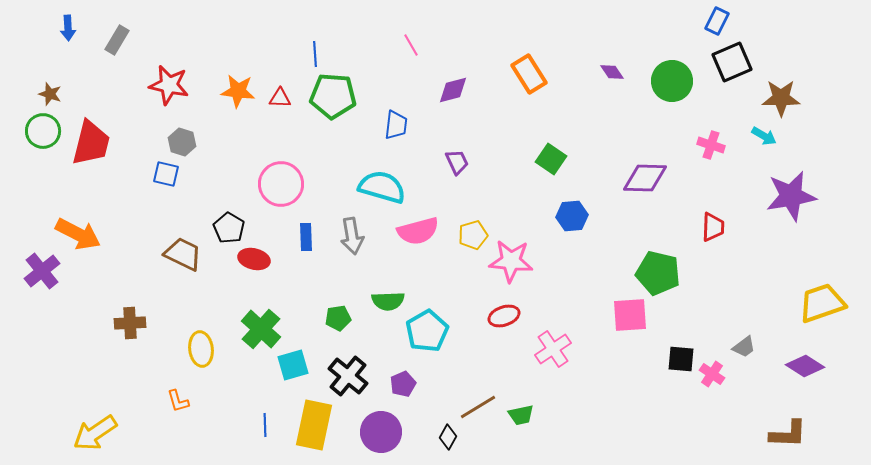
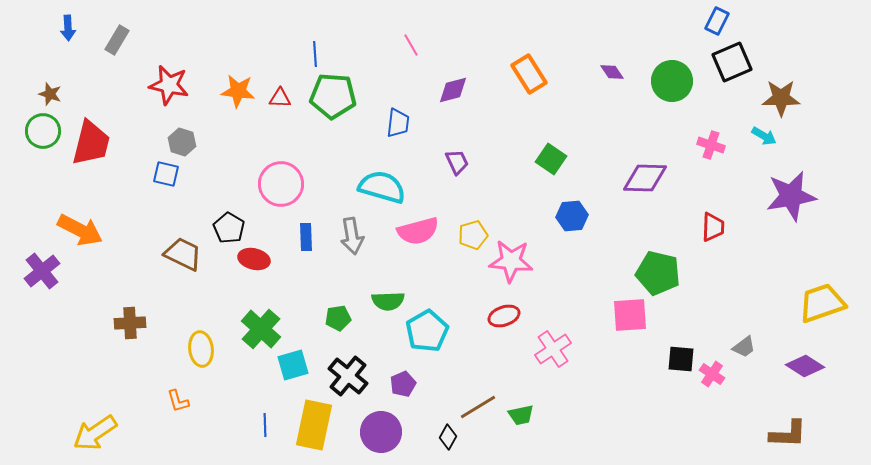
blue trapezoid at (396, 125): moved 2 px right, 2 px up
orange arrow at (78, 234): moved 2 px right, 4 px up
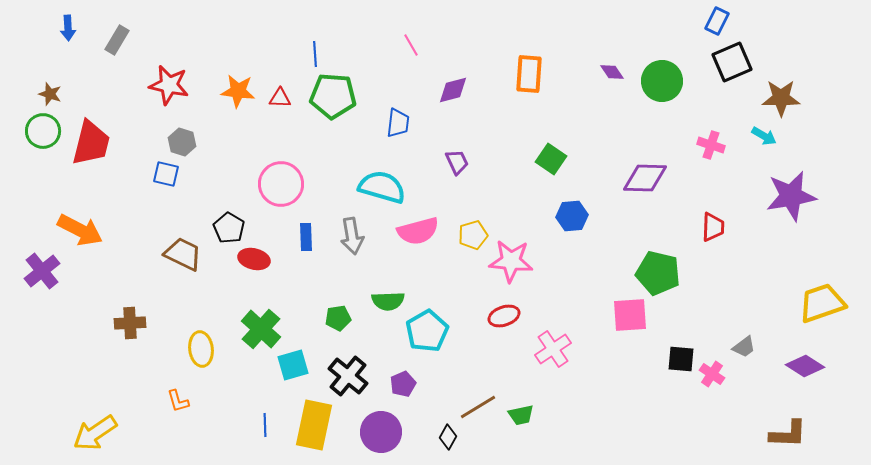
orange rectangle at (529, 74): rotated 36 degrees clockwise
green circle at (672, 81): moved 10 px left
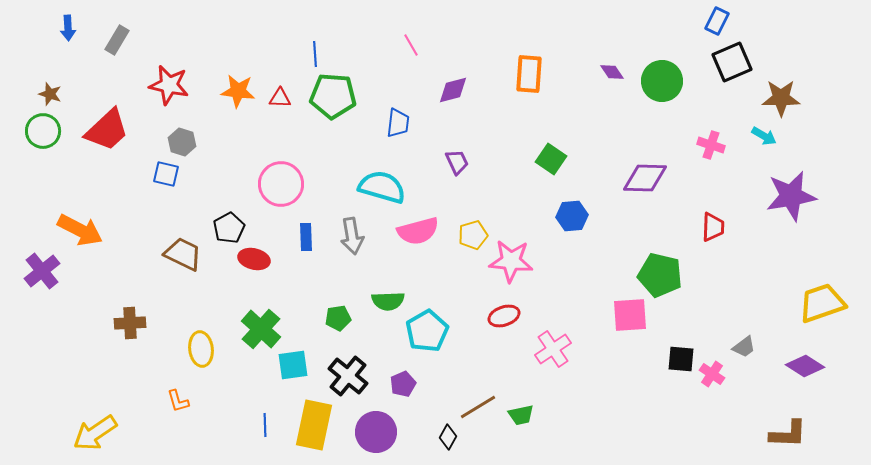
red trapezoid at (91, 143): moved 16 px right, 13 px up; rotated 33 degrees clockwise
black pentagon at (229, 228): rotated 12 degrees clockwise
green pentagon at (658, 273): moved 2 px right, 2 px down
cyan square at (293, 365): rotated 8 degrees clockwise
purple circle at (381, 432): moved 5 px left
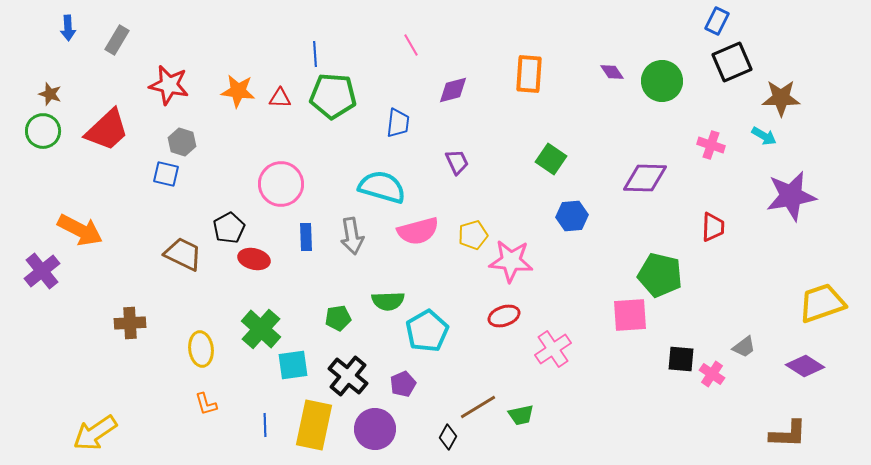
orange L-shape at (178, 401): moved 28 px right, 3 px down
purple circle at (376, 432): moved 1 px left, 3 px up
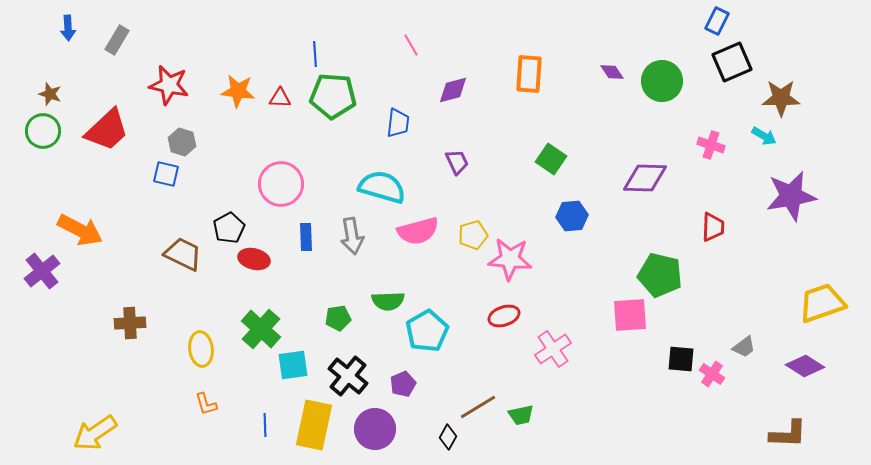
pink star at (511, 261): moved 1 px left, 2 px up
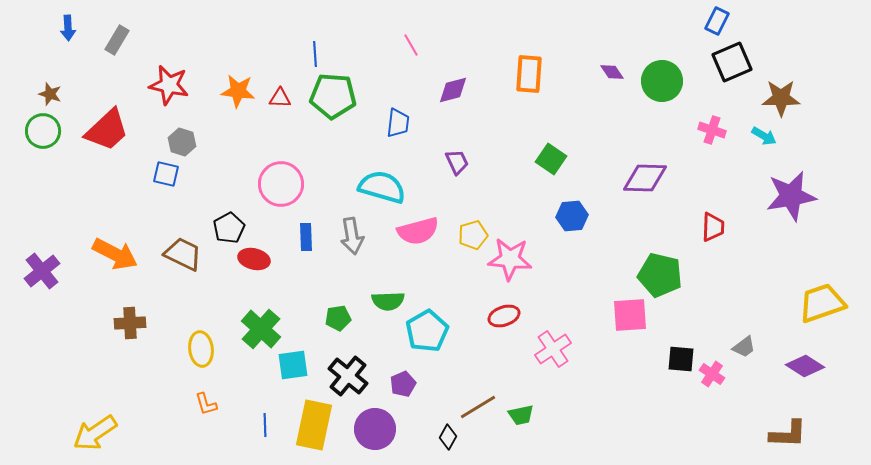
pink cross at (711, 145): moved 1 px right, 15 px up
orange arrow at (80, 230): moved 35 px right, 24 px down
